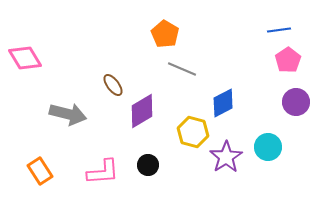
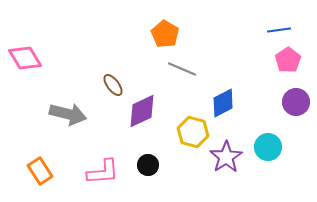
purple diamond: rotated 6 degrees clockwise
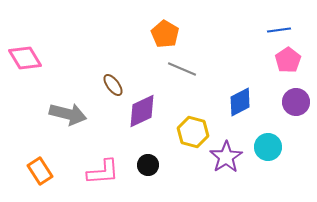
blue diamond: moved 17 px right, 1 px up
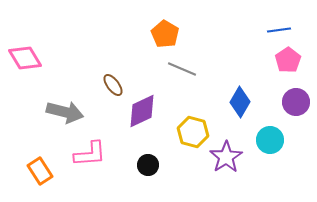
blue diamond: rotated 32 degrees counterclockwise
gray arrow: moved 3 px left, 2 px up
cyan circle: moved 2 px right, 7 px up
pink L-shape: moved 13 px left, 18 px up
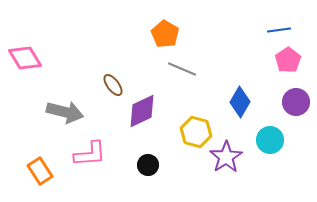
yellow hexagon: moved 3 px right
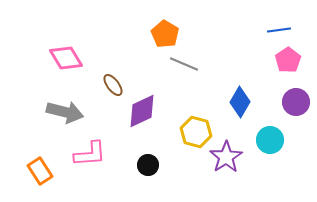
pink diamond: moved 41 px right
gray line: moved 2 px right, 5 px up
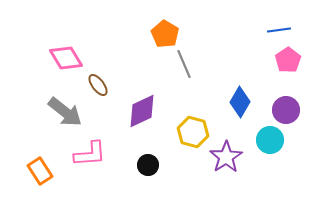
gray line: rotated 44 degrees clockwise
brown ellipse: moved 15 px left
purple circle: moved 10 px left, 8 px down
gray arrow: rotated 24 degrees clockwise
yellow hexagon: moved 3 px left
